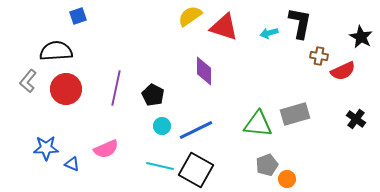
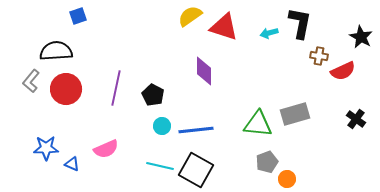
gray L-shape: moved 3 px right
blue line: rotated 20 degrees clockwise
gray pentagon: moved 3 px up
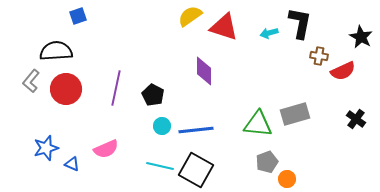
blue star: rotated 15 degrees counterclockwise
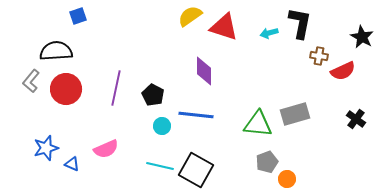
black star: moved 1 px right
blue line: moved 15 px up; rotated 12 degrees clockwise
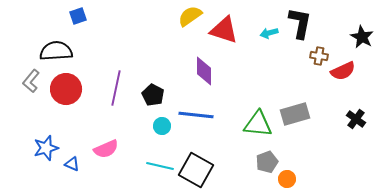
red triangle: moved 3 px down
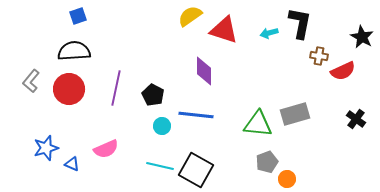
black semicircle: moved 18 px right
red circle: moved 3 px right
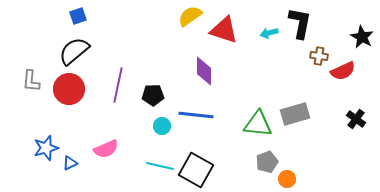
black semicircle: rotated 36 degrees counterclockwise
gray L-shape: rotated 35 degrees counterclockwise
purple line: moved 2 px right, 3 px up
black pentagon: rotated 30 degrees counterclockwise
blue triangle: moved 2 px left, 1 px up; rotated 49 degrees counterclockwise
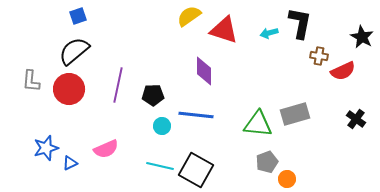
yellow semicircle: moved 1 px left
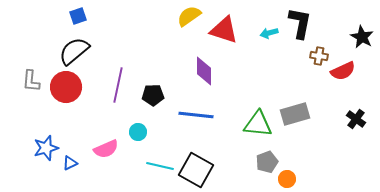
red circle: moved 3 px left, 2 px up
cyan circle: moved 24 px left, 6 px down
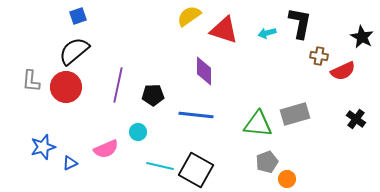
cyan arrow: moved 2 px left
blue star: moved 3 px left, 1 px up
